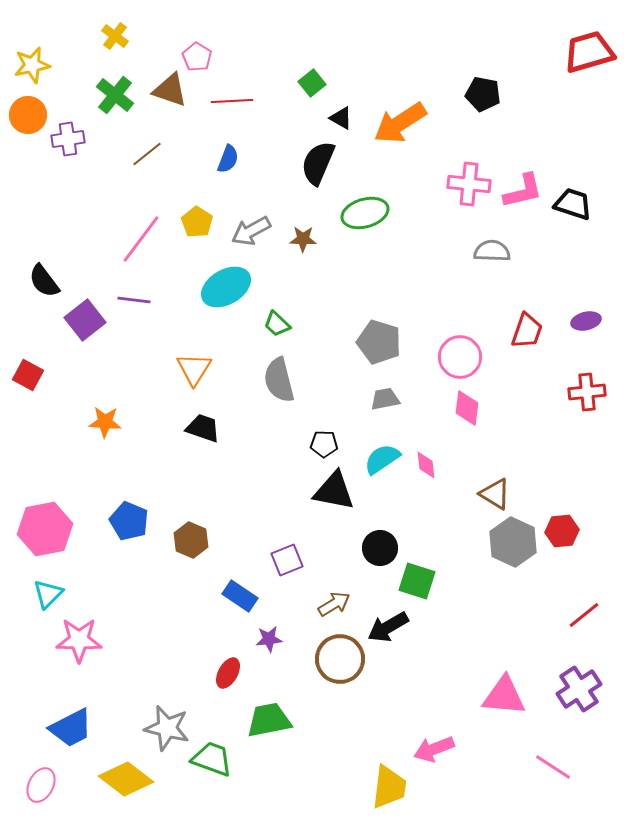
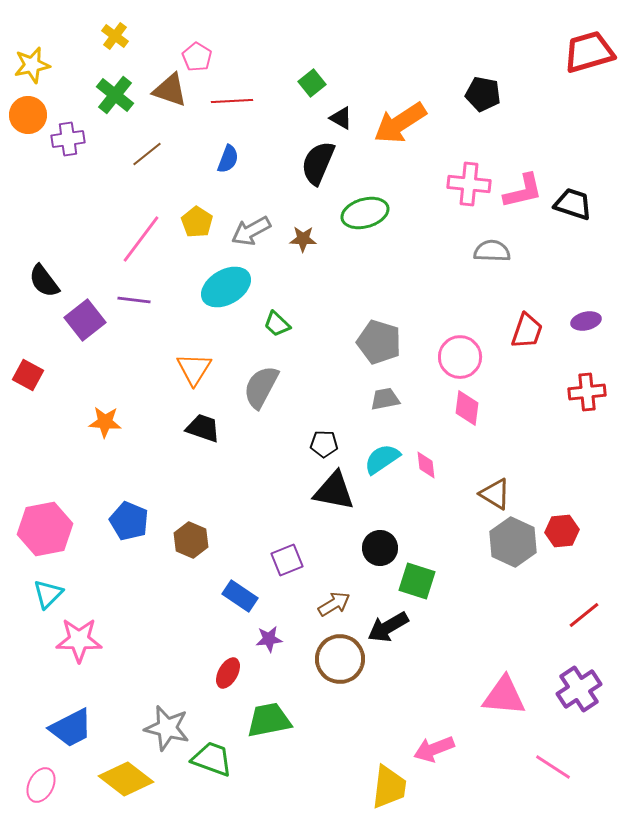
gray semicircle at (279, 380): moved 18 px left, 7 px down; rotated 42 degrees clockwise
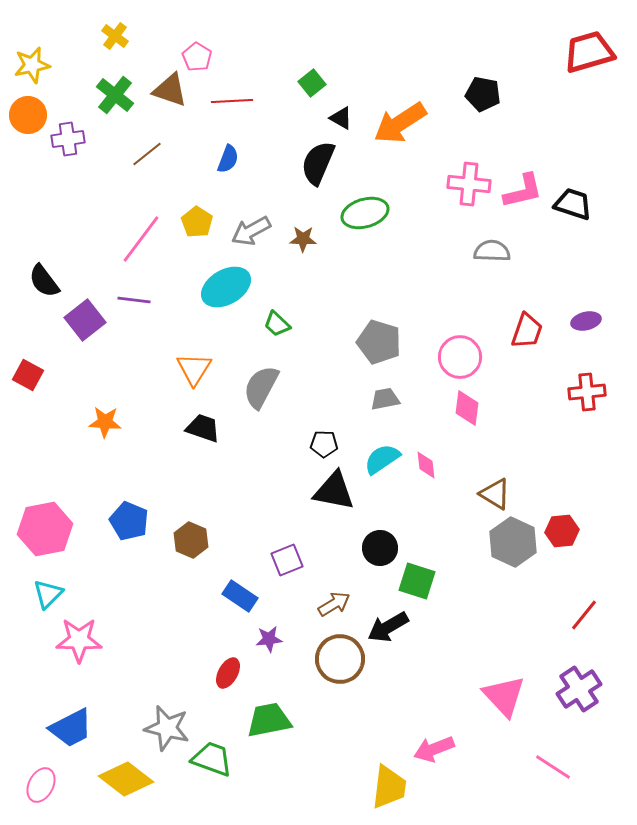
red line at (584, 615): rotated 12 degrees counterclockwise
pink triangle at (504, 696): rotated 42 degrees clockwise
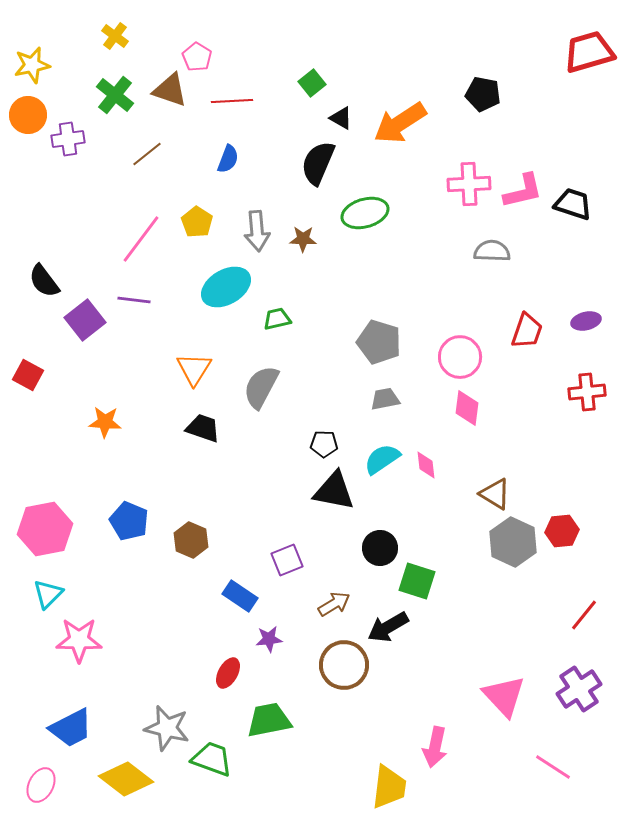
pink cross at (469, 184): rotated 9 degrees counterclockwise
gray arrow at (251, 231): moved 6 px right; rotated 66 degrees counterclockwise
green trapezoid at (277, 324): moved 5 px up; rotated 124 degrees clockwise
brown circle at (340, 659): moved 4 px right, 6 px down
pink arrow at (434, 749): moved 1 px right, 2 px up; rotated 57 degrees counterclockwise
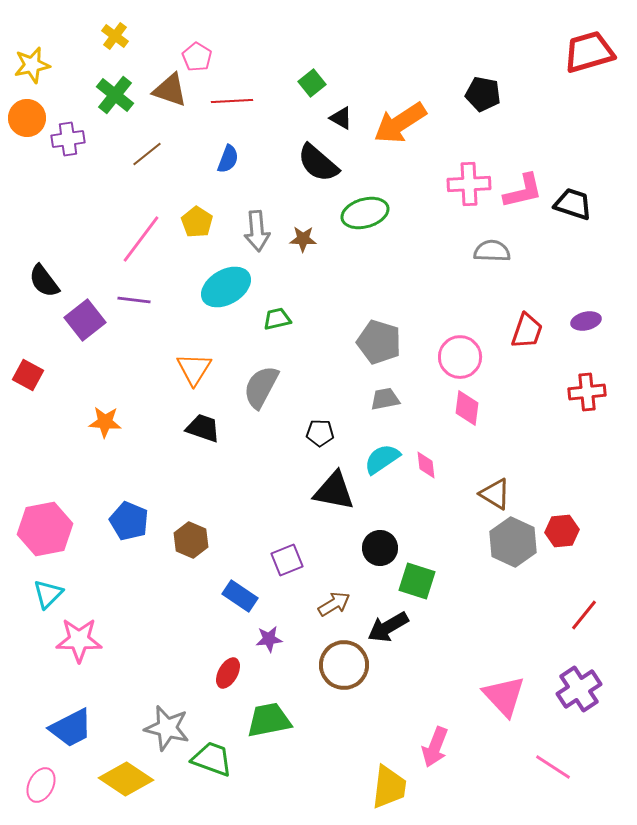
orange circle at (28, 115): moved 1 px left, 3 px down
black semicircle at (318, 163): rotated 72 degrees counterclockwise
black pentagon at (324, 444): moved 4 px left, 11 px up
pink arrow at (435, 747): rotated 9 degrees clockwise
yellow diamond at (126, 779): rotated 4 degrees counterclockwise
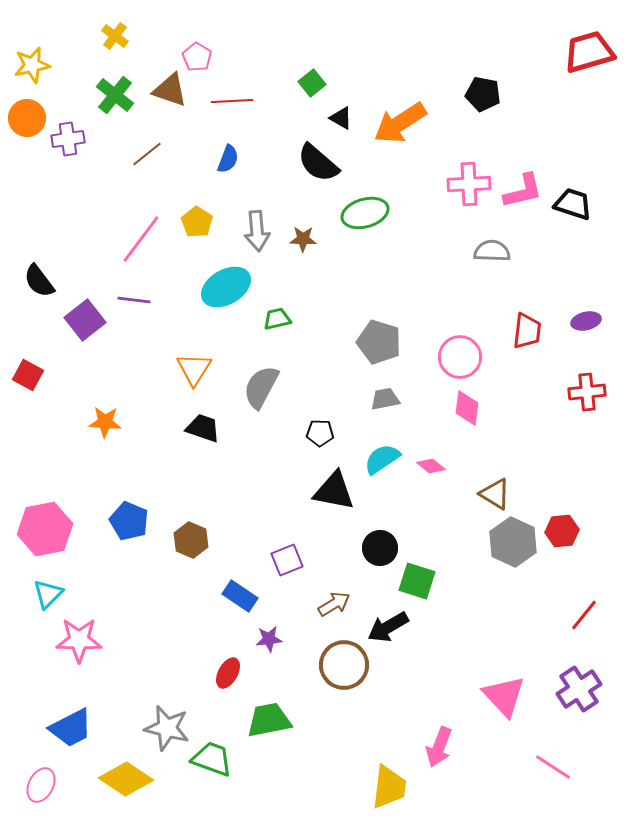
black semicircle at (44, 281): moved 5 px left
red trapezoid at (527, 331): rotated 12 degrees counterclockwise
pink diamond at (426, 465): moved 5 px right, 1 px down; rotated 44 degrees counterclockwise
pink arrow at (435, 747): moved 4 px right
